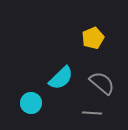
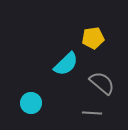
yellow pentagon: rotated 15 degrees clockwise
cyan semicircle: moved 5 px right, 14 px up
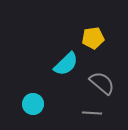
cyan circle: moved 2 px right, 1 px down
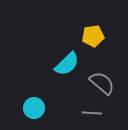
yellow pentagon: moved 2 px up
cyan semicircle: moved 1 px right
cyan circle: moved 1 px right, 4 px down
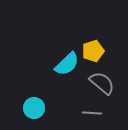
yellow pentagon: moved 15 px down; rotated 10 degrees counterclockwise
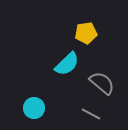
yellow pentagon: moved 7 px left, 18 px up; rotated 10 degrees clockwise
gray line: moved 1 px left, 1 px down; rotated 24 degrees clockwise
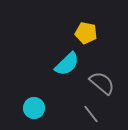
yellow pentagon: rotated 20 degrees clockwise
gray line: rotated 24 degrees clockwise
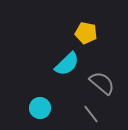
cyan circle: moved 6 px right
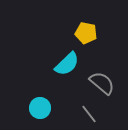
gray line: moved 2 px left
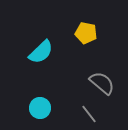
cyan semicircle: moved 26 px left, 12 px up
